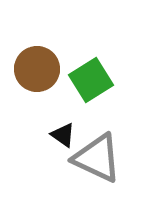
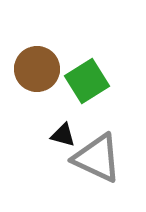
green square: moved 4 px left, 1 px down
black triangle: rotated 20 degrees counterclockwise
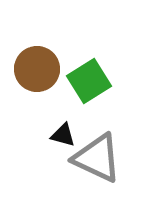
green square: moved 2 px right
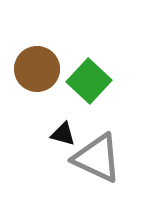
green square: rotated 15 degrees counterclockwise
black triangle: moved 1 px up
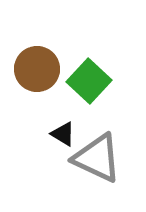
black triangle: rotated 16 degrees clockwise
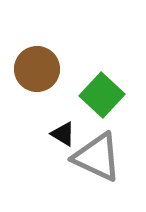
green square: moved 13 px right, 14 px down
gray triangle: moved 1 px up
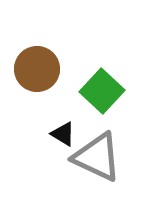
green square: moved 4 px up
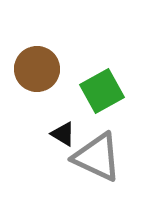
green square: rotated 18 degrees clockwise
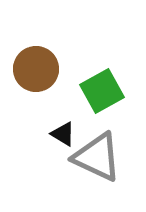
brown circle: moved 1 px left
